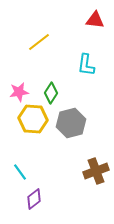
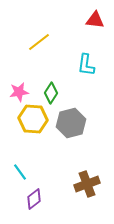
brown cross: moved 9 px left, 13 px down
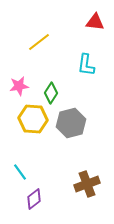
red triangle: moved 2 px down
pink star: moved 6 px up
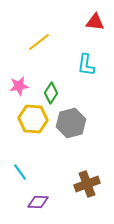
purple diamond: moved 4 px right, 3 px down; rotated 40 degrees clockwise
